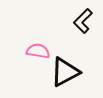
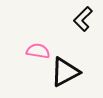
black L-shape: moved 2 px up
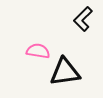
black triangle: rotated 20 degrees clockwise
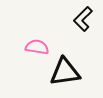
pink semicircle: moved 1 px left, 4 px up
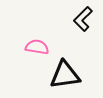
black triangle: moved 3 px down
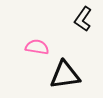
black L-shape: rotated 10 degrees counterclockwise
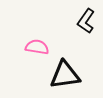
black L-shape: moved 3 px right, 2 px down
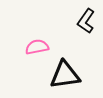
pink semicircle: rotated 20 degrees counterclockwise
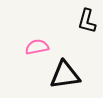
black L-shape: moved 1 px right; rotated 20 degrees counterclockwise
